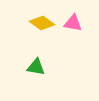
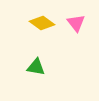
pink triangle: moved 3 px right; rotated 42 degrees clockwise
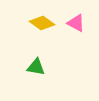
pink triangle: rotated 24 degrees counterclockwise
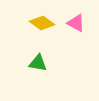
green triangle: moved 2 px right, 4 px up
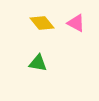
yellow diamond: rotated 15 degrees clockwise
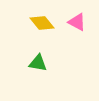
pink triangle: moved 1 px right, 1 px up
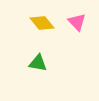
pink triangle: rotated 18 degrees clockwise
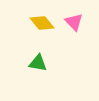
pink triangle: moved 3 px left
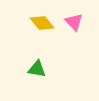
green triangle: moved 1 px left, 6 px down
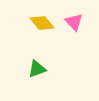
green triangle: rotated 30 degrees counterclockwise
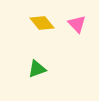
pink triangle: moved 3 px right, 2 px down
